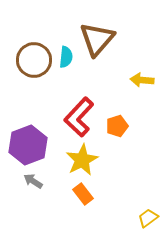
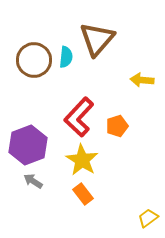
yellow star: rotated 12 degrees counterclockwise
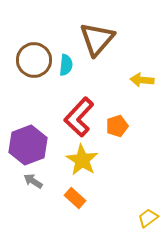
cyan semicircle: moved 8 px down
orange rectangle: moved 8 px left, 4 px down; rotated 10 degrees counterclockwise
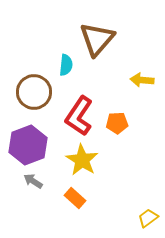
brown circle: moved 32 px down
red L-shape: moved 1 px up; rotated 9 degrees counterclockwise
orange pentagon: moved 3 px up; rotated 15 degrees clockwise
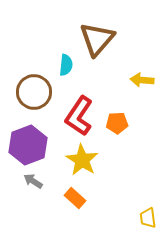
yellow trapezoid: rotated 60 degrees counterclockwise
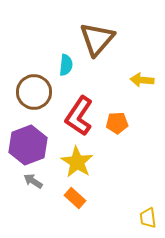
yellow star: moved 5 px left, 2 px down
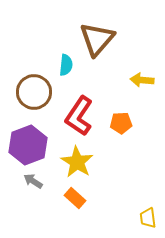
orange pentagon: moved 4 px right
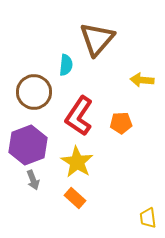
gray arrow: moved 1 px up; rotated 144 degrees counterclockwise
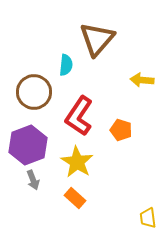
orange pentagon: moved 7 px down; rotated 20 degrees clockwise
